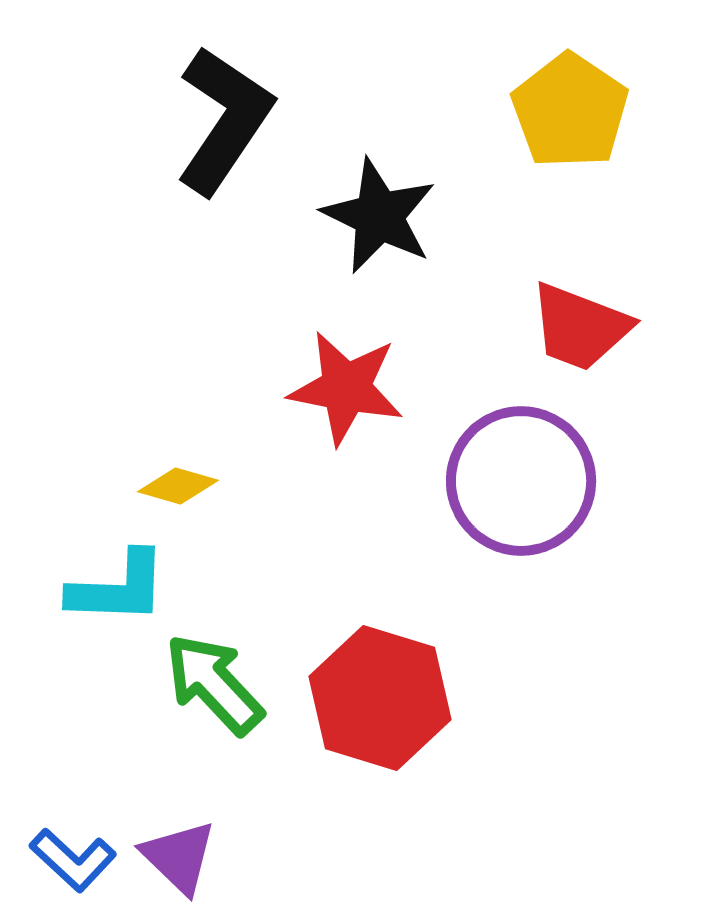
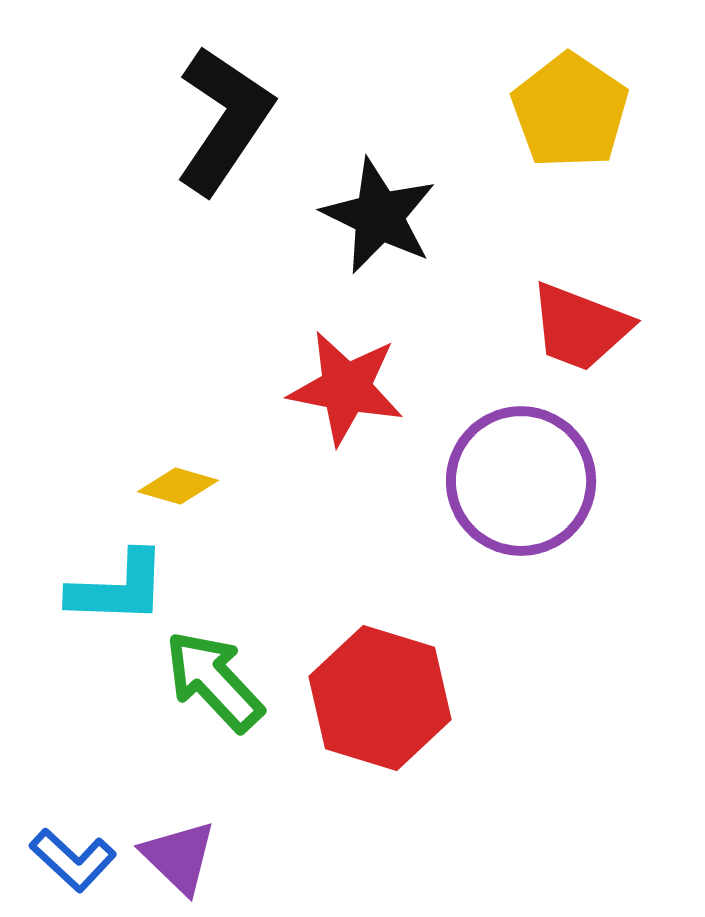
green arrow: moved 3 px up
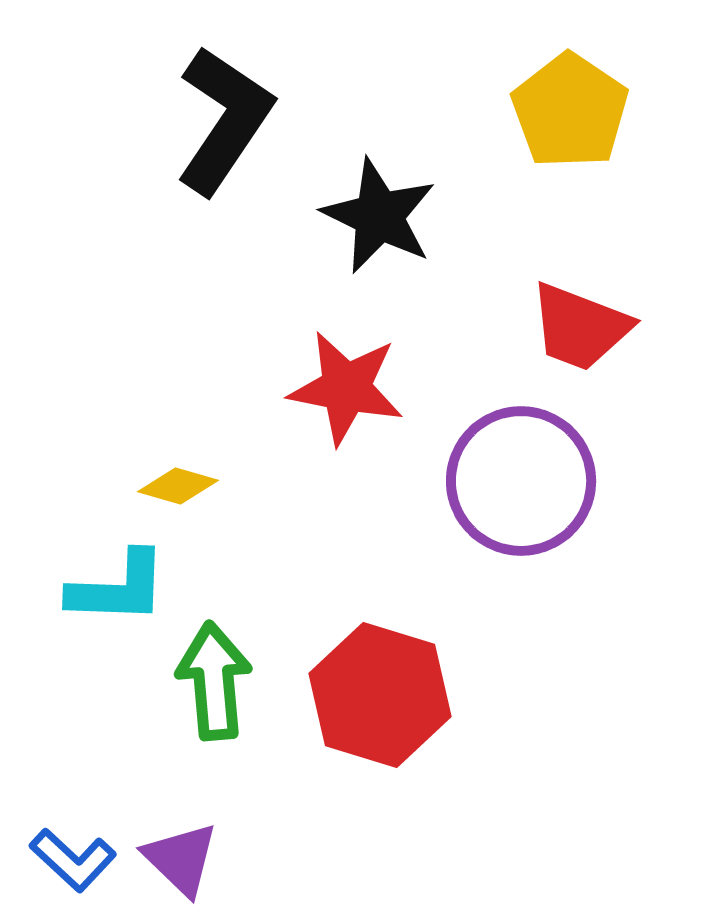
green arrow: rotated 38 degrees clockwise
red hexagon: moved 3 px up
purple triangle: moved 2 px right, 2 px down
